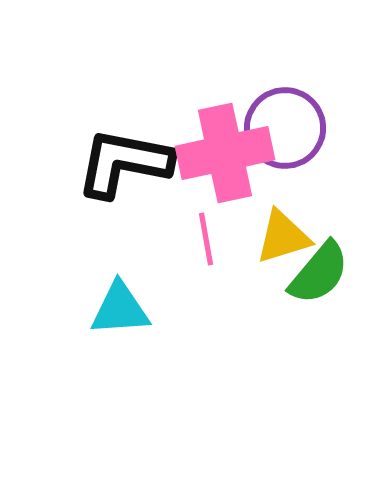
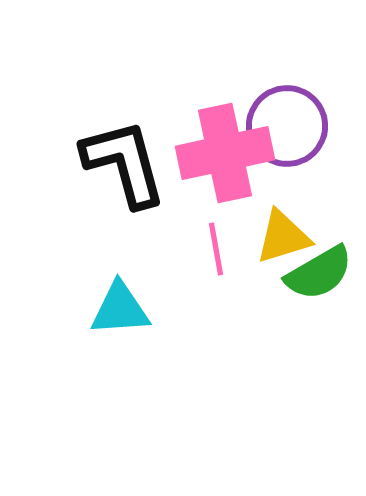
purple circle: moved 2 px right, 2 px up
black L-shape: rotated 64 degrees clockwise
pink line: moved 10 px right, 10 px down
green semicircle: rotated 20 degrees clockwise
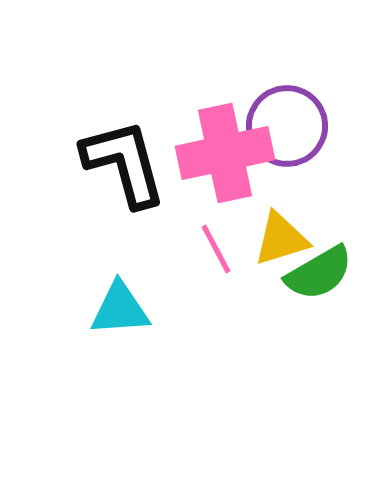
yellow triangle: moved 2 px left, 2 px down
pink line: rotated 18 degrees counterclockwise
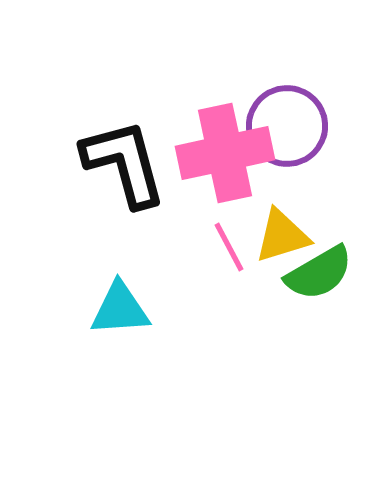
yellow triangle: moved 1 px right, 3 px up
pink line: moved 13 px right, 2 px up
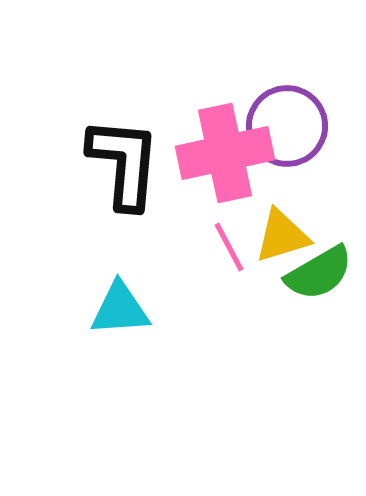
black L-shape: rotated 20 degrees clockwise
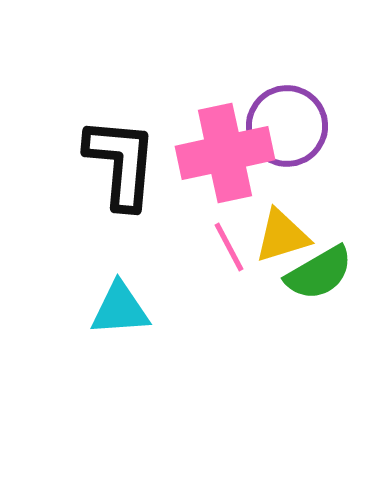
black L-shape: moved 3 px left
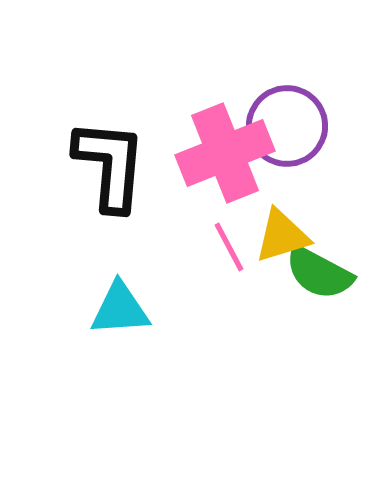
pink cross: rotated 10 degrees counterclockwise
black L-shape: moved 11 px left, 2 px down
green semicircle: rotated 58 degrees clockwise
